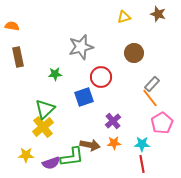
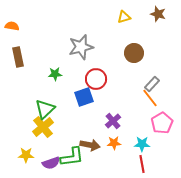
red circle: moved 5 px left, 2 px down
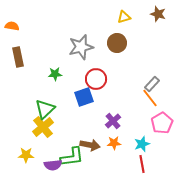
brown circle: moved 17 px left, 10 px up
cyan star: rotated 21 degrees counterclockwise
purple semicircle: moved 2 px right, 2 px down; rotated 12 degrees clockwise
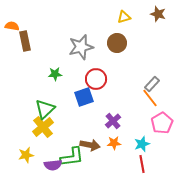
brown rectangle: moved 7 px right, 16 px up
yellow star: rotated 14 degrees counterclockwise
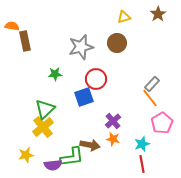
brown star: rotated 21 degrees clockwise
orange star: moved 1 px left, 4 px up; rotated 16 degrees clockwise
